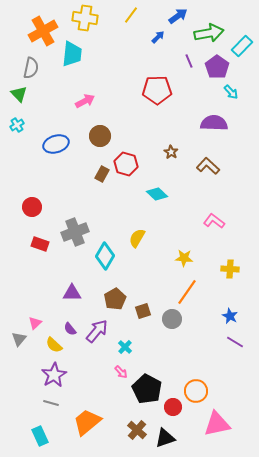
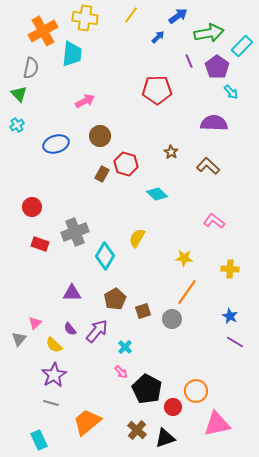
cyan rectangle at (40, 436): moved 1 px left, 4 px down
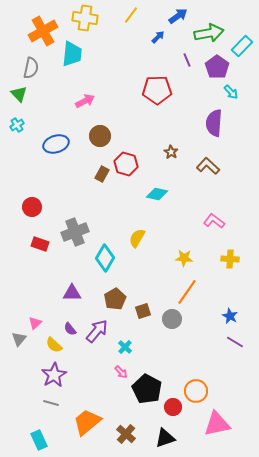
purple line at (189, 61): moved 2 px left, 1 px up
purple semicircle at (214, 123): rotated 88 degrees counterclockwise
cyan diamond at (157, 194): rotated 30 degrees counterclockwise
cyan diamond at (105, 256): moved 2 px down
yellow cross at (230, 269): moved 10 px up
brown cross at (137, 430): moved 11 px left, 4 px down
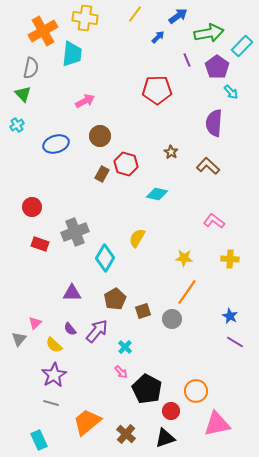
yellow line at (131, 15): moved 4 px right, 1 px up
green triangle at (19, 94): moved 4 px right
red circle at (173, 407): moved 2 px left, 4 px down
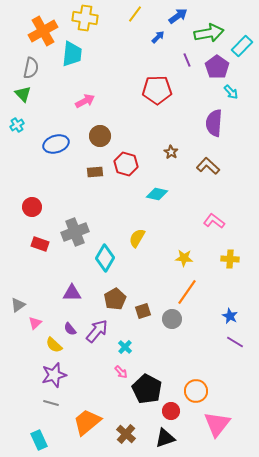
brown rectangle at (102, 174): moved 7 px left, 2 px up; rotated 56 degrees clockwise
gray triangle at (19, 339): moved 1 px left, 34 px up; rotated 14 degrees clockwise
purple star at (54, 375): rotated 15 degrees clockwise
pink triangle at (217, 424): rotated 40 degrees counterclockwise
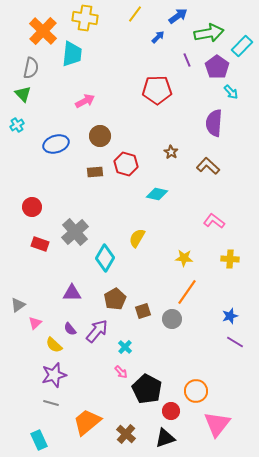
orange cross at (43, 31): rotated 16 degrees counterclockwise
gray cross at (75, 232): rotated 20 degrees counterclockwise
blue star at (230, 316): rotated 28 degrees clockwise
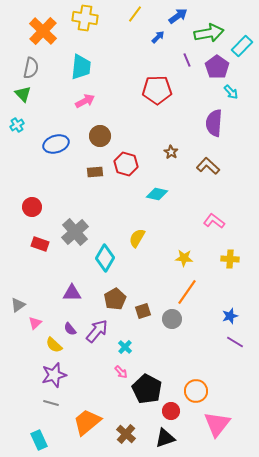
cyan trapezoid at (72, 54): moved 9 px right, 13 px down
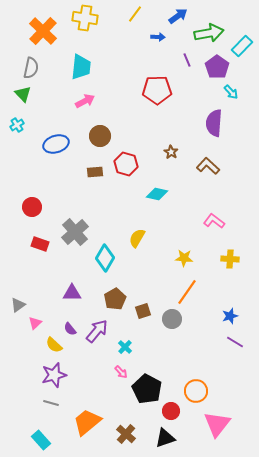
blue arrow at (158, 37): rotated 48 degrees clockwise
cyan rectangle at (39, 440): moved 2 px right; rotated 18 degrees counterclockwise
